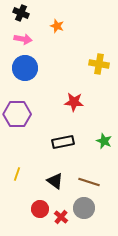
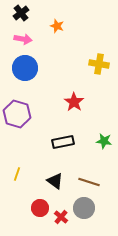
black cross: rotated 28 degrees clockwise
red star: rotated 30 degrees clockwise
purple hexagon: rotated 16 degrees clockwise
green star: rotated 14 degrees counterclockwise
red circle: moved 1 px up
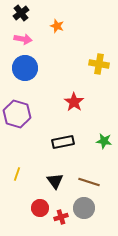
black triangle: rotated 18 degrees clockwise
red cross: rotated 32 degrees clockwise
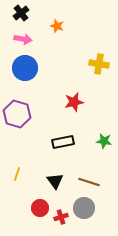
red star: rotated 24 degrees clockwise
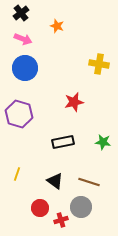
pink arrow: rotated 12 degrees clockwise
purple hexagon: moved 2 px right
green star: moved 1 px left, 1 px down
black triangle: rotated 18 degrees counterclockwise
gray circle: moved 3 px left, 1 px up
red cross: moved 3 px down
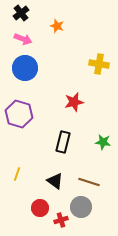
black rectangle: rotated 65 degrees counterclockwise
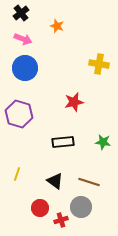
black rectangle: rotated 70 degrees clockwise
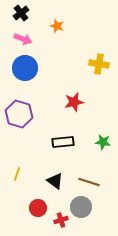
red circle: moved 2 px left
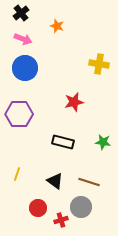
purple hexagon: rotated 16 degrees counterclockwise
black rectangle: rotated 20 degrees clockwise
